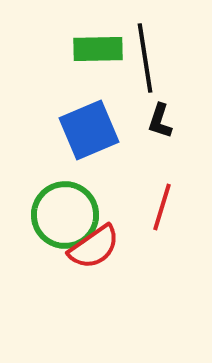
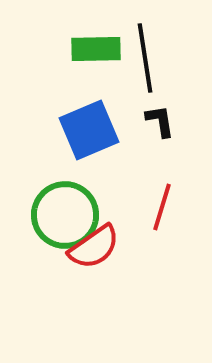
green rectangle: moved 2 px left
black L-shape: rotated 153 degrees clockwise
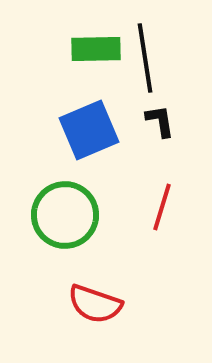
red semicircle: moved 1 px right, 57 px down; rotated 54 degrees clockwise
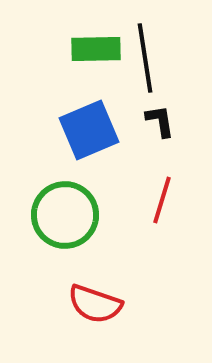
red line: moved 7 px up
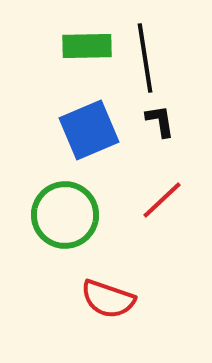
green rectangle: moved 9 px left, 3 px up
red line: rotated 30 degrees clockwise
red semicircle: moved 13 px right, 5 px up
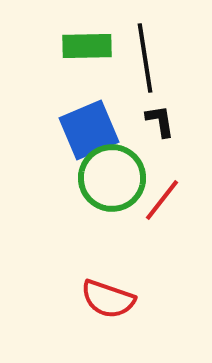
red line: rotated 9 degrees counterclockwise
green circle: moved 47 px right, 37 px up
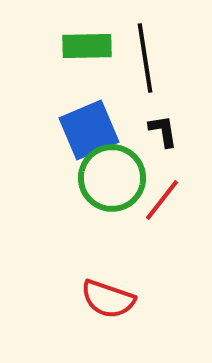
black L-shape: moved 3 px right, 10 px down
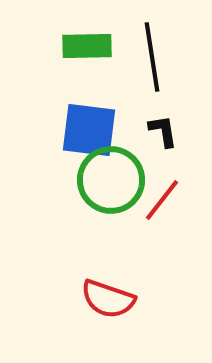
black line: moved 7 px right, 1 px up
blue square: rotated 30 degrees clockwise
green circle: moved 1 px left, 2 px down
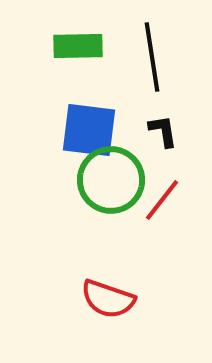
green rectangle: moved 9 px left
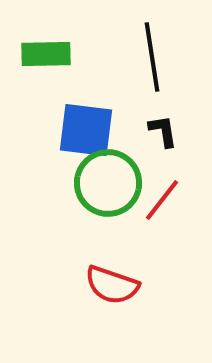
green rectangle: moved 32 px left, 8 px down
blue square: moved 3 px left
green circle: moved 3 px left, 3 px down
red semicircle: moved 4 px right, 14 px up
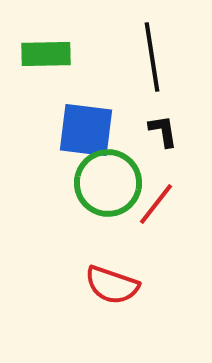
red line: moved 6 px left, 4 px down
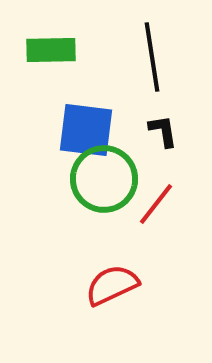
green rectangle: moved 5 px right, 4 px up
green circle: moved 4 px left, 4 px up
red semicircle: rotated 136 degrees clockwise
